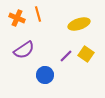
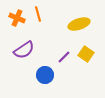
purple line: moved 2 px left, 1 px down
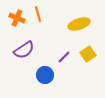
yellow square: moved 2 px right; rotated 21 degrees clockwise
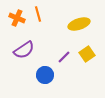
yellow square: moved 1 px left
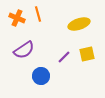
yellow square: rotated 21 degrees clockwise
blue circle: moved 4 px left, 1 px down
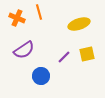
orange line: moved 1 px right, 2 px up
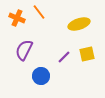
orange line: rotated 21 degrees counterclockwise
purple semicircle: rotated 150 degrees clockwise
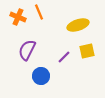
orange line: rotated 14 degrees clockwise
orange cross: moved 1 px right, 1 px up
yellow ellipse: moved 1 px left, 1 px down
purple semicircle: moved 3 px right
yellow square: moved 3 px up
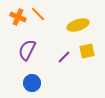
orange line: moved 1 px left, 2 px down; rotated 21 degrees counterclockwise
blue circle: moved 9 px left, 7 px down
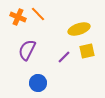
yellow ellipse: moved 1 px right, 4 px down
blue circle: moved 6 px right
